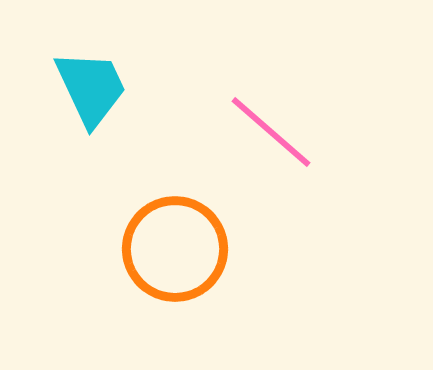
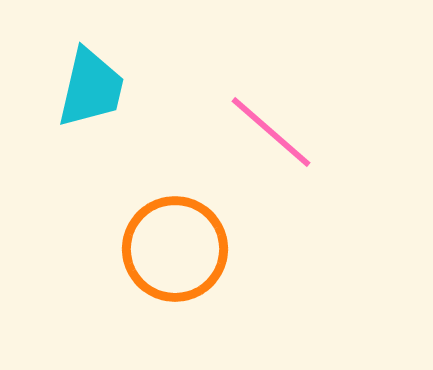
cyan trapezoid: rotated 38 degrees clockwise
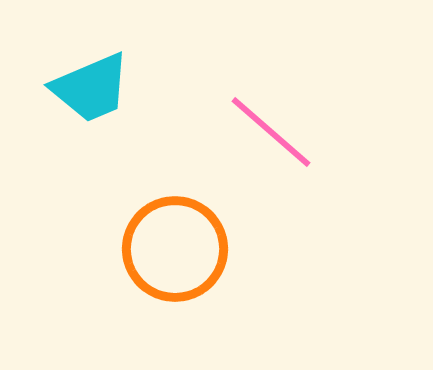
cyan trapezoid: rotated 54 degrees clockwise
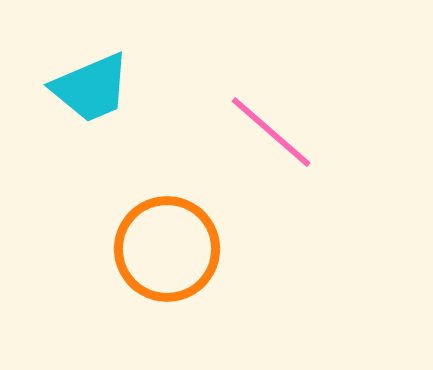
orange circle: moved 8 px left
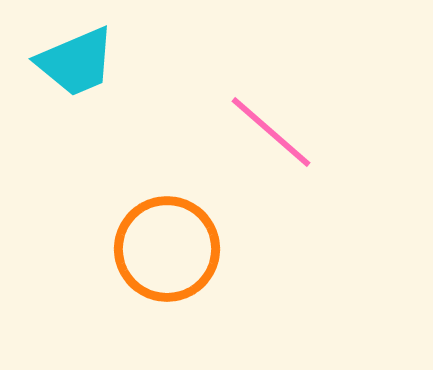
cyan trapezoid: moved 15 px left, 26 px up
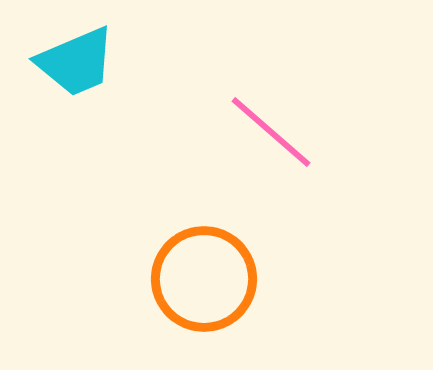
orange circle: moved 37 px right, 30 px down
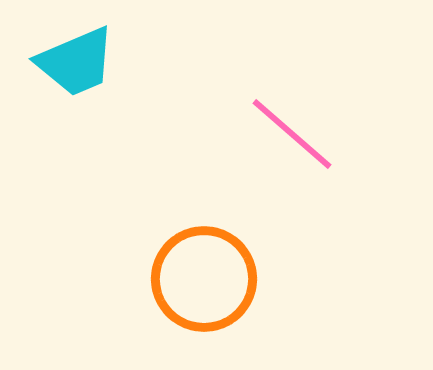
pink line: moved 21 px right, 2 px down
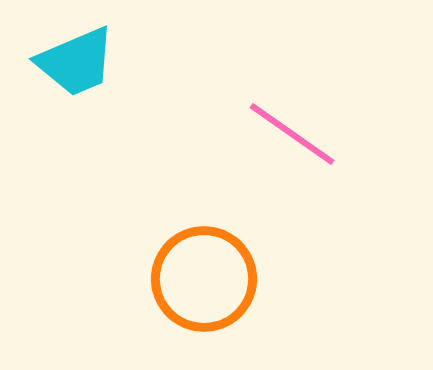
pink line: rotated 6 degrees counterclockwise
